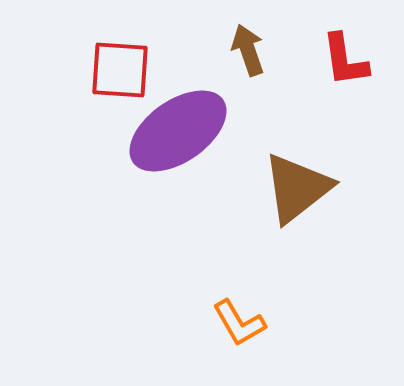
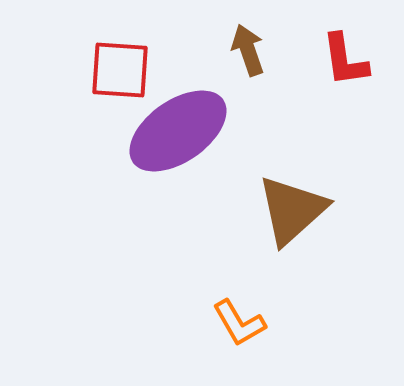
brown triangle: moved 5 px left, 22 px down; rotated 4 degrees counterclockwise
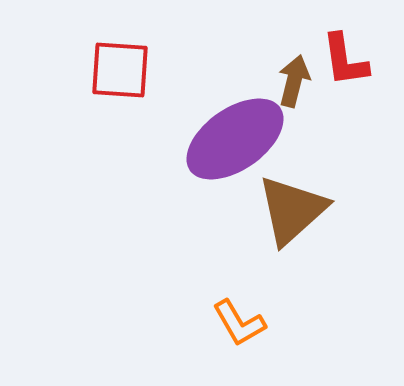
brown arrow: moved 46 px right, 31 px down; rotated 33 degrees clockwise
purple ellipse: moved 57 px right, 8 px down
